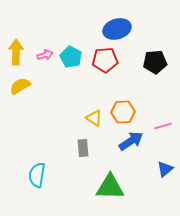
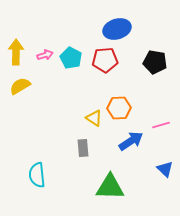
cyan pentagon: moved 1 px down
black pentagon: rotated 15 degrees clockwise
orange hexagon: moved 4 px left, 4 px up
pink line: moved 2 px left, 1 px up
blue triangle: rotated 36 degrees counterclockwise
cyan semicircle: rotated 15 degrees counterclockwise
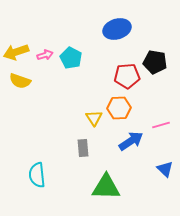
yellow arrow: rotated 110 degrees counterclockwise
red pentagon: moved 22 px right, 16 px down
yellow semicircle: moved 5 px up; rotated 130 degrees counterclockwise
yellow triangle: rotated 24 degrees clockwise
green triangle: moved 4 px left
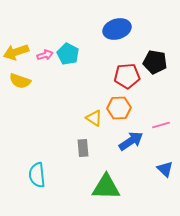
cyan pentagon: moved 3 px left, 4 px up
yellow triangle: rotated 24 degrees counterclockwise
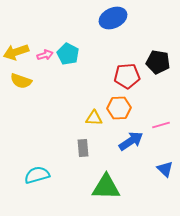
blue ellipse: moved 4 px left, 11 px up; rotated 8 degrees counterclockwise
black pentagon: moved 3 px right
yellow semicircle: moved 1 px right
yellow triangle: rotated 30 degrees counterclockwise
cyan semicircle: rotated 80 degrees clockwise
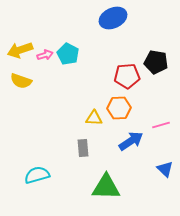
yellow arrow: moved 4 px right, 2 px up
black pentagon: moved 2 px left
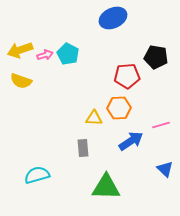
black pentagon: moved 5 px up
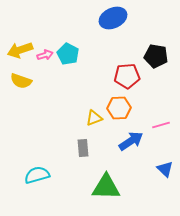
black pentagon: moved 1 px up
yellow triangle: rotated 24 degrees counterclockwise
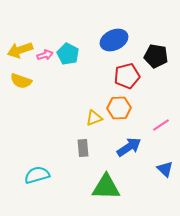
blue ellipse: moved 1 px right, 22 px down
red pentagon: rotated 10 degrees counterclockwise
pink line: rotated 18 degrees counterclockwise
blue arrow: moved 2 px left, 6 px down
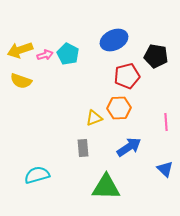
pink line: moved 5 px right, 3 px up; rotated 60 degrees counterclockwise
